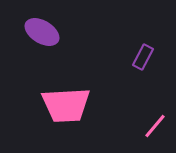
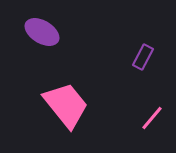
pink trapezoid: rotated 126 degrees counterclockwise
pink line: moved 3 px left, 8 px up
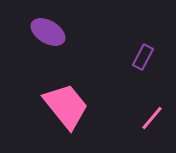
purple ellipse: moved 6 px right
pink trapezoid: moved 1 px down
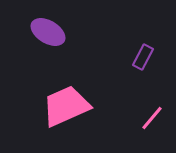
pink trapezoid: rotated 75 degrees counterclockwise
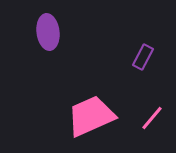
purple ellipse: rotated 52 degrees clockwise
pink trapezoid: moved 25 px right, 10 px down
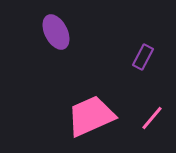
purple ellipse: moved 8 px right; rotated 20 degrees counterclockwise
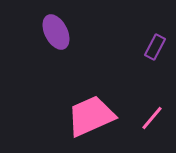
purple rectangle: moved 12 px right, 10 px up
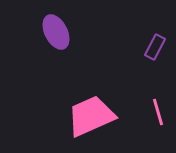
pink line: moved 6 px right, 6 px up; rotated 56 degrees counterclockwise
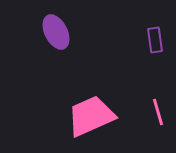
purple rectangle: moved 7 px up; rotated 35 degrees counterclockwise
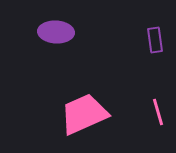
purple ellipse: rotated 60 degrees counterclockwise
pink trapezoid: moved 7 px left, 2 px up
